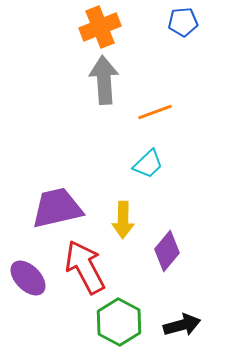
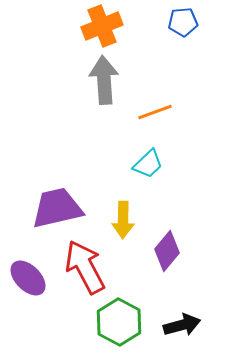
orange cross: moved 2 px right, 1 px up
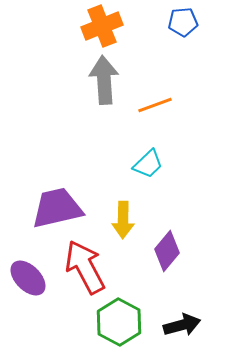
orange line: moved 7 px up
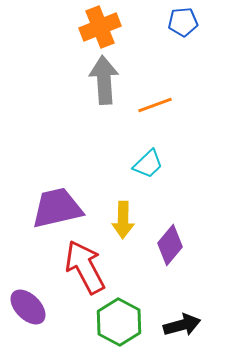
orange cross: moved 2 px left, 1 px down
purple diamond: moved 3 px right, 6 px up
purple ellipse: moved 29 px down
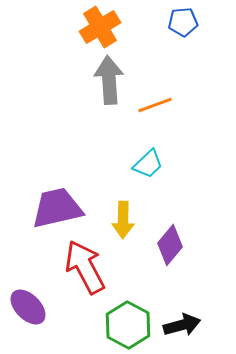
orange cross: rotated 9 degrees counterclockwise
gray arrow: moved 5 px right
green hexagon: moved 9 px right, 3 px down
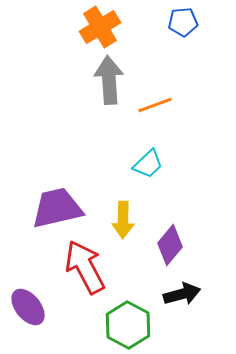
purple ellipse: rotated 6 degrees clockwise
black arrow: moved 31 px up
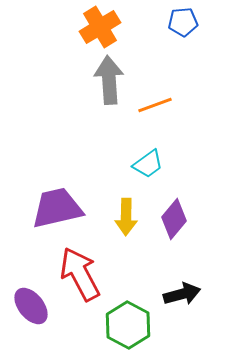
cyan trapezoid: rotated 8 degrees clockwise
yellow arrow: moved 3 px right, 3 px up
purple diamond: moved 4 px right, 26 px up
red arrow: moved 5 px left, 7 px down
purple ellipse: moved 3 px right, 1 px up
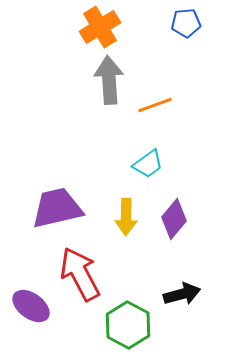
blue pentagon: moved 3 px right, 1 px down
purple ellipse: rotated 15 degrees counterclockwise
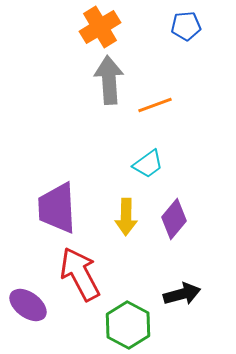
blue pentagon: moved 3 px down
purple trapezoid: rotated 80 degrees counterclockwise
purple ellipse: moved 3 px left, 1 px up
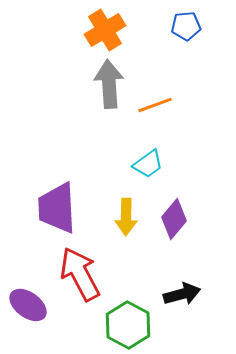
orange cross: moved 5 px right, 3 px down
gray arrow: moved 4 px down
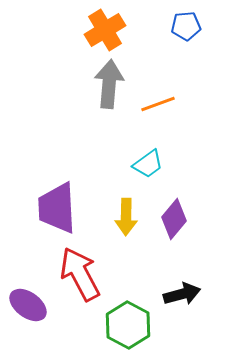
gray arrow: rotated 9 degrees clockwise
orange line: moved 3 px right, 1 px up
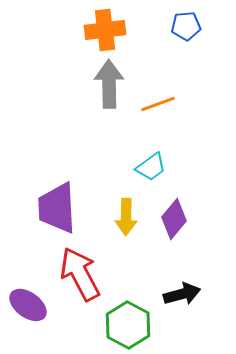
orange cross: rotated 24 degrees clockwise
gray arrow: rotated 6 degrees counterclockwise
cyan trapezoid: moved 3 px right, 3 px down
